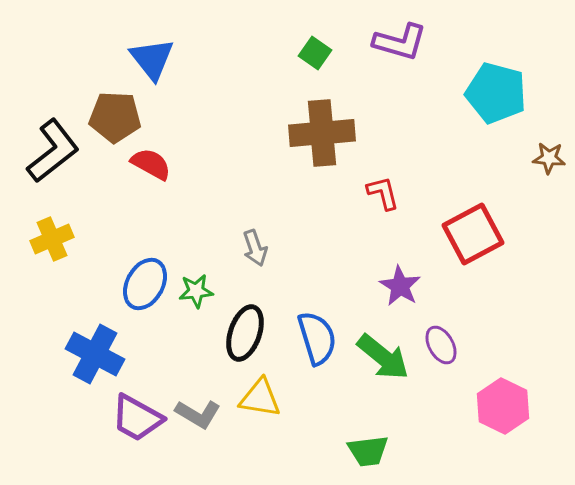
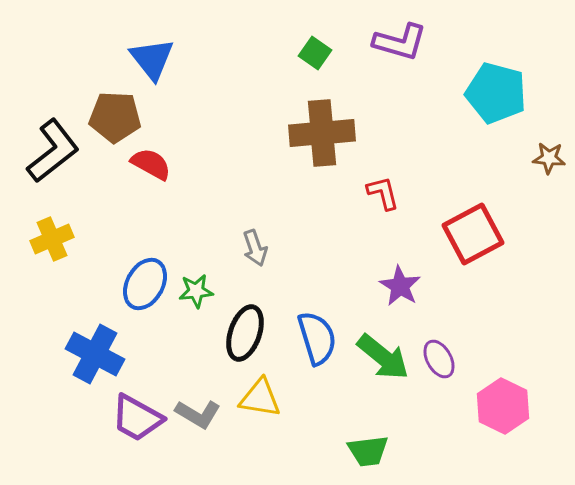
purple ellipse: moved 2 px left, 14 px down
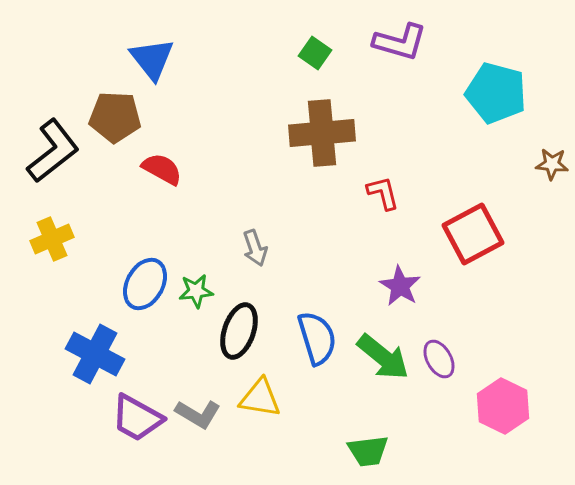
brown star: moved 3 px right, 6 px down
red semicircle: moved 11 px right, 5 px down
black ellipse: moved 6 px left, 2 px up
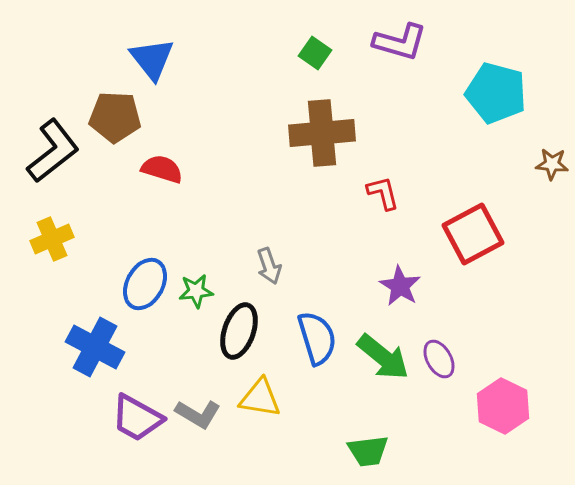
red semicircle: rotated 12 degrees counterclockwise
gray arrow: moved 14 px right, 18 px down
blue cross: moved 7 px up
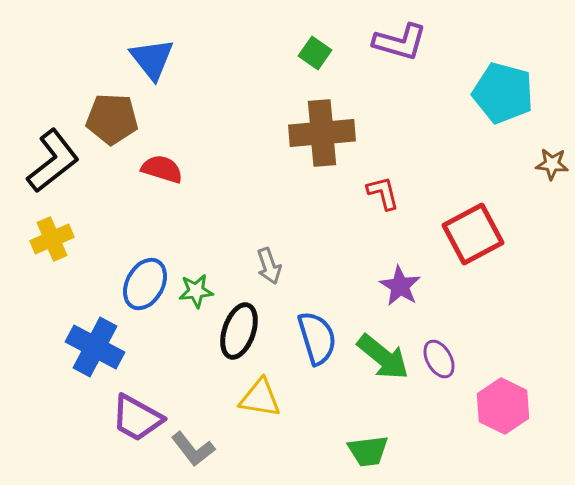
cyan pentagon: moved 7 px right
brown pentagon: moved 3 px left, 2 px down
black L-shape: moved 10 px down
gray L-shape: moved 5 px left, 35 px down; rotated 21 degrees clockwise
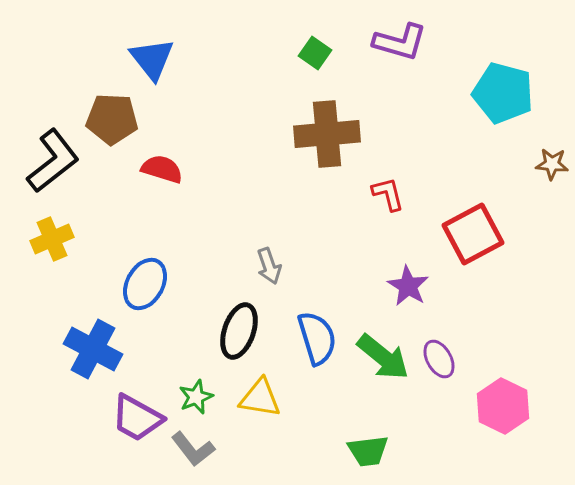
brown cross: moved 5 px right, 1 px down
red L-shape: moved 5 px right, 1 px down
purple star: moved 8 px right
green star: moved 106 px down; rotated 16 degrees counterclockwise
blue cross: moved 2 px left, 2 px down
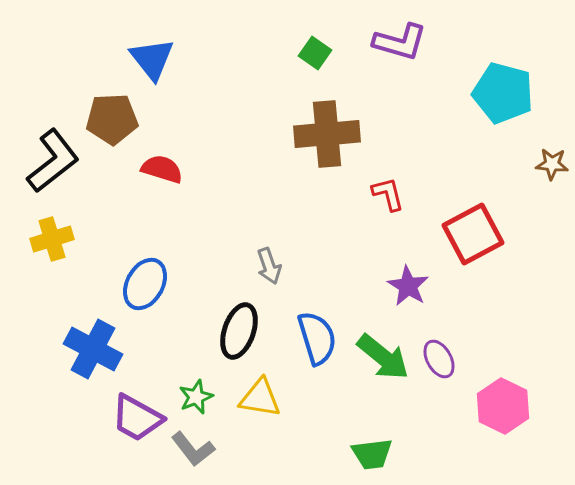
brown pentagon: rotated 6 degrees counterclockwise
yellow cross: rotated 6 degrees clockwise
green trapezoid: moved 4 px right, 3 px down
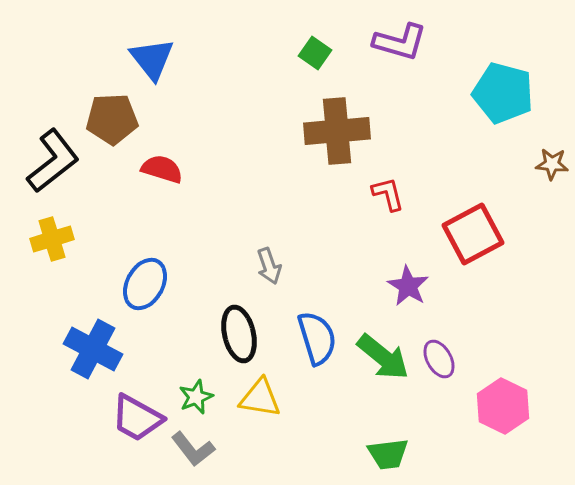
brown cross: moved 10 px right, 3 px up
black ellipse: moved 3 px down; rotated 32 degrees counterclockwise
green trapezoid: moved 16 px right
